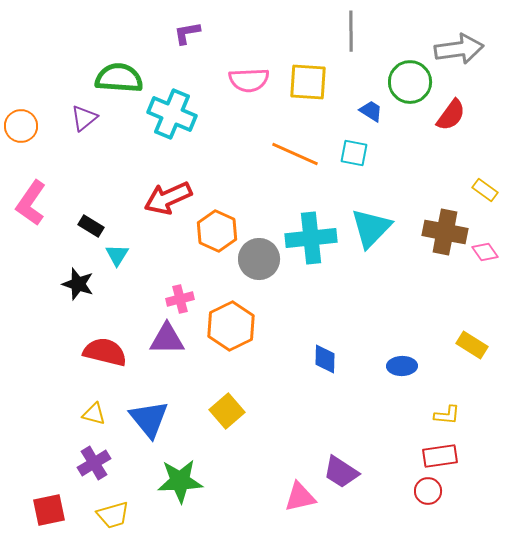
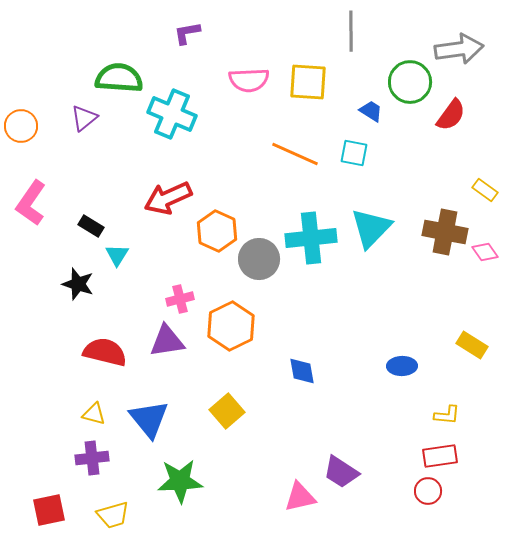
purple triangle at (167, 339): moved 2 px down; rotated 9 degrees counterclockwise
blue diamond at (325, 359): moved 23 px left, 12 px down; rotated 12 degrees counterclockwise
purple cross at (94, 463): moved 2 px left, 5 px up; rotated 24 degrees clockwise
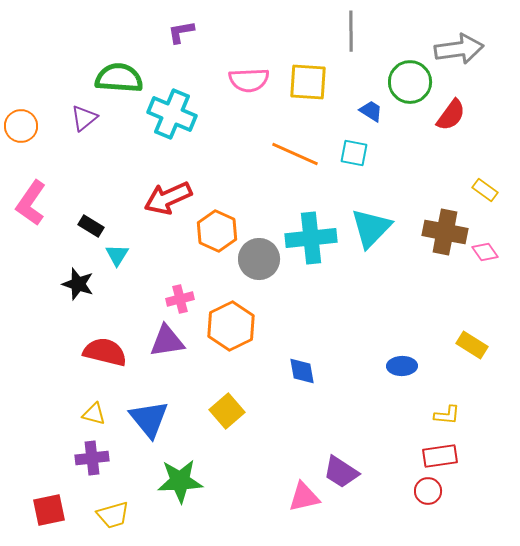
purple L-shape at (187, 33): moved 6 px left, 1 px up
pink triangle at (300, 497): moved 4 px right
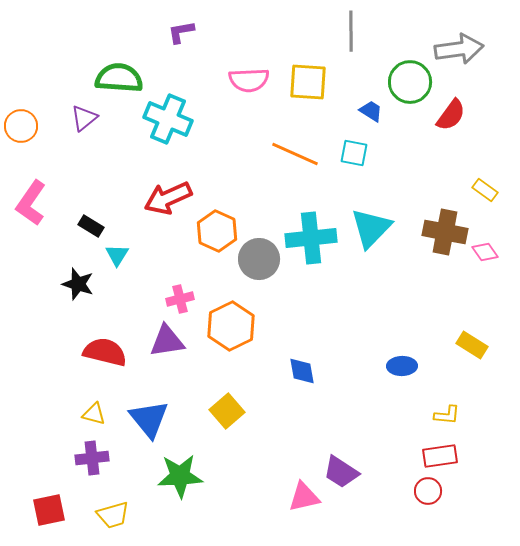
cyan cross at (172, 114): moved 4 px left, 5 px down
green star at (180, 481): moved 5 px up
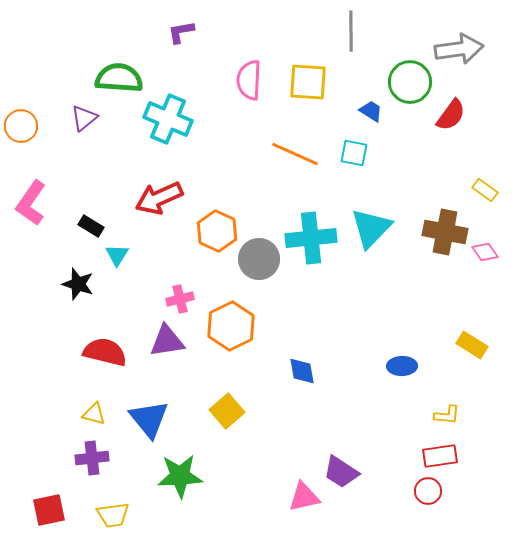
pink semicircle at (249, 80): rotated 96 degrees clockwise
red arrow at (168, 198): moved 9 px left
yellow trapezoid at (113, 515): rotated 8 degrees clockwise
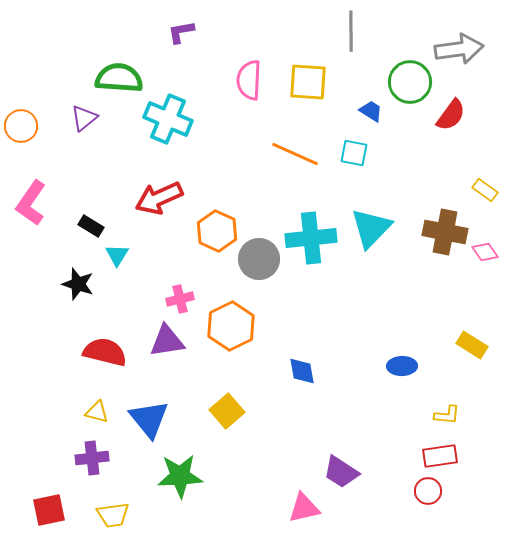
yellow triangle at (94, 414): moved 3 px right, 2 px up
pink triangle at (304, 497): moved 11 px down
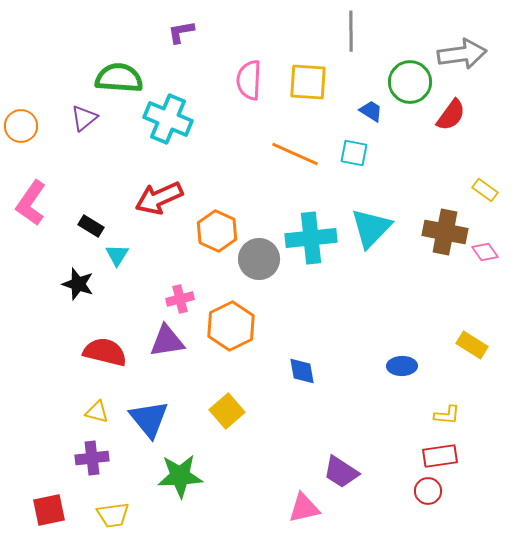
gray arrow at (459, 49): moved 3 px right, 5 px down
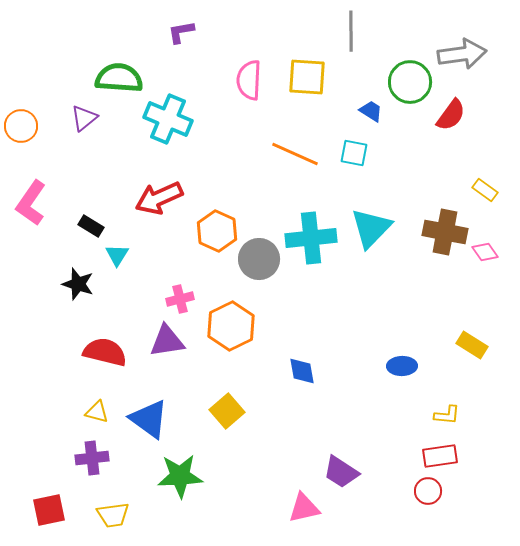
yellow square at (308, 82): moved 1 px left, 5 px up
blue triangle at (149, 419): rotated 15 degrees counterclockwise
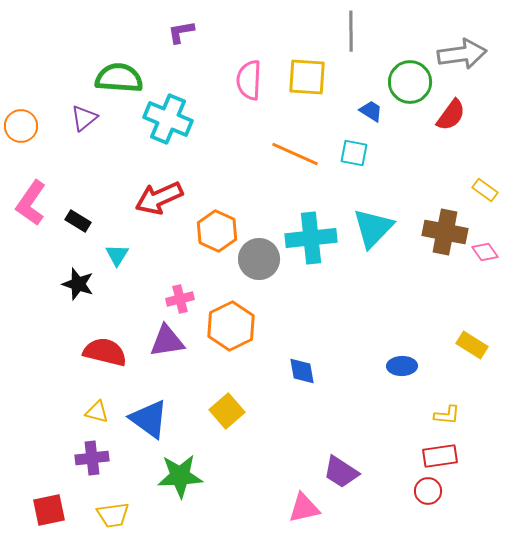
black rectangle at (91, 226): moved 13 px left, 5 px up
cyan triangle at (371, 228): moved 2 px right
